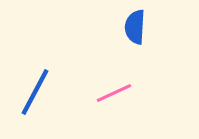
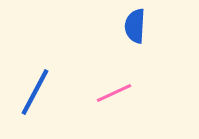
blue semicircle: moved 1 px up
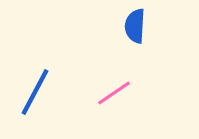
pink line: rotated 9 degrees counterclockwise
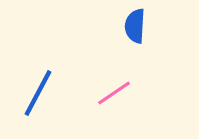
blue line: moved 3 px right, 1 px down
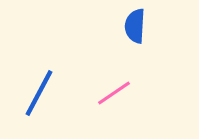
blue line: moved 1 px right
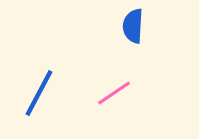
blue semicircle: moved 2 px left
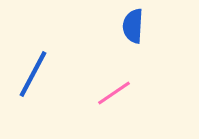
blue line: moved 6 px left, 19 px up
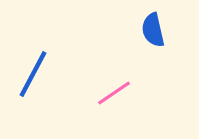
blue semicircle: moved 20 px right, 4 px down; rotated 16 degrees counterclockwise
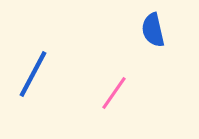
pink line: rotated 21 degrees counterclockwise
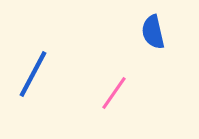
blue semicircle: moved 2 px down
